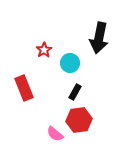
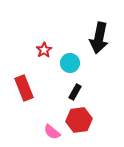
pink semicircle: moved 3 px left, 2 px up
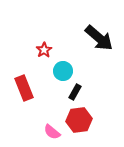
black arrow: rotated 60 degrees counterclockwise
cyan circle: moved 7 px left, 8 px down
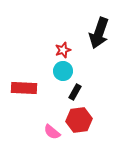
black arrow: moved 5 px up; rotated 68 degrees clockwise
red star: moved 19 px right; rotated 14 degrees clockwise
red rectangle: rotated 65 degrees counterclockwise
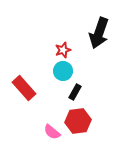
red rectangle: rotated 45 degrees clockwise
red hexagon: moved 1 px left, 1 px down
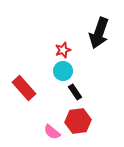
black rectangle: rotated 63 degrees counterclockwise
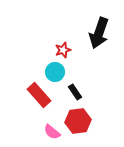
cyan circle: moved 8 px left, 1 px down
red rectangle: moved 15 px right, 7 px down
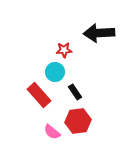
black arrow: rotated 68 degrees clockwise
red star: moved 1 px right; rotated 14 degrees clockwise
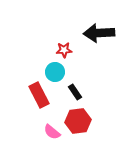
red rectangle: rotated 15 degrees clockwise
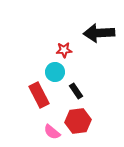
black rectangle: moved 1 px right, 1 px up
